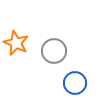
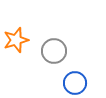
orange star: moved 3 px up; rotated 30 degrees clockwise
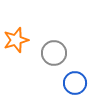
gray circle: moved 2 px down
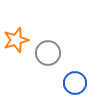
gray circle: moved 6 px left
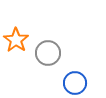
orange star: rotated 20 degrees counterclockwise
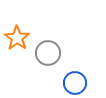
orange star: moved 1 px right, 2 px up
